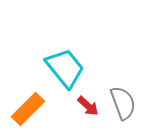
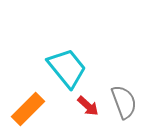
cyan trapezoid: moved 2 px right
gray semicircle: moved 1 px right, 1 px up
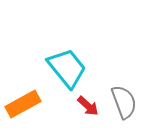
orange rectangle: moved 5 px left, 5 px up; rotated 16 degrees clockwise
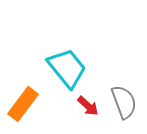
orange rectangle: rotated 24 degrees counterclockwise
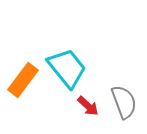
orange rectangle: moved 24 px up
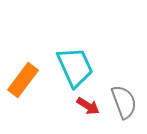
cyan trapezoid: moved 8 px right, 1 px up; rotated 15 degrees clockwise
red arrow: rotated 10 degrees counterclockwise
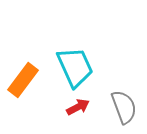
gray semicircle: moved 5 px down
red arrow: moved 10 px left, 1 px down; rotated 60 degrees counterclockwise
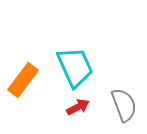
gray semicircle: moved 2 px up
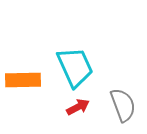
orange rectangle: rotated 52 degrees clockwise
gray semicircle: moved 1 px left
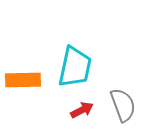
cyan trapezoid: rotated 36 degrees clockwise
red arrow: moved 4 px right, 3 px down
